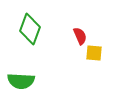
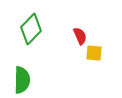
green diamond: moved 1 px right; rotated 24 degrees clockwise
green semicircle: moved 1 px right, 1 px up; rotated 92 degrees counterclockwise
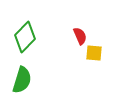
green diamond: moved 6 px left, 8 px down
green semicircle: rotated 16 degrees clockwise
